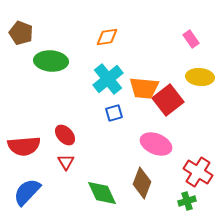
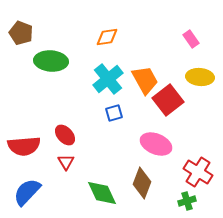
orange trapezoid: moved 1 px right, 8 px up; rotated 124 degrees counterclockwise
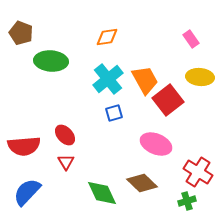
brown diamond: rotated 68 degrees counterclockwise
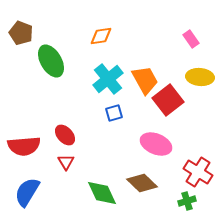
orange diamond: moved 6 px left, 1 px up
green ellipse: rotated 56 degrees clockwise
blue semicircle: rotated 12 degrees counterclockwise
